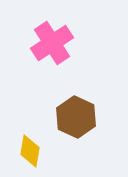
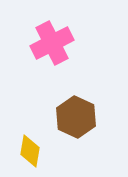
pink cross: rotated 6 degrees clockwise
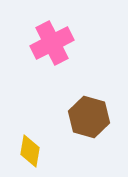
brown hexagon: moved 13 px right; rotated 9 degrees counterclockwise
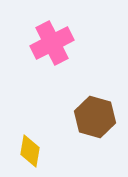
brown hexagon: moved 6 px right
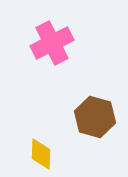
yellow diamond: moved 11 px right, 3 px down; rotated 8 degrees counterclockwise
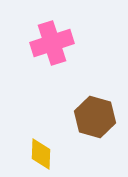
pink cross: rotated 9 degrees clockwise
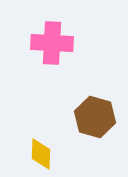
pink cross: rotated 21 degrees clockwise
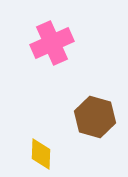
pink cross: rotated 27 degrees counterclockwise
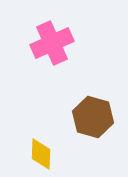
brown hexagon: moved 2 px left
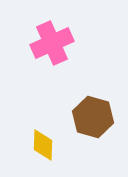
yellow diamond: moved 2 px right, 9 px up
